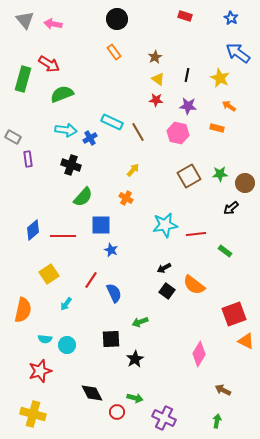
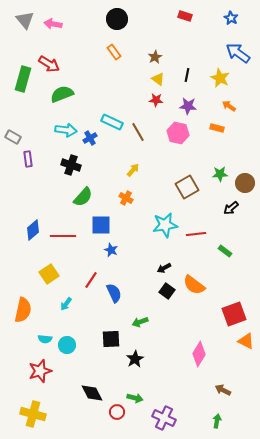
brown square at (189, 176): moved 2 px left, 11 px down
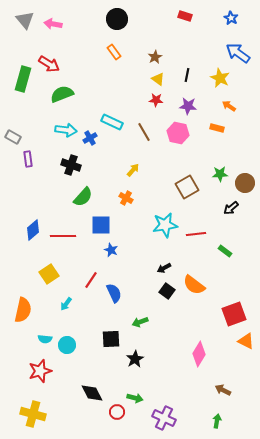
brown line at (138, 132): moved 6 px right
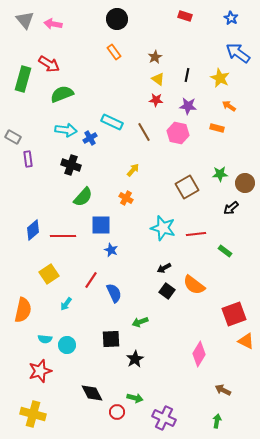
cyan star at (165, 225): moved 2 px left, 3 px down; rotated 25 degrees clockwise
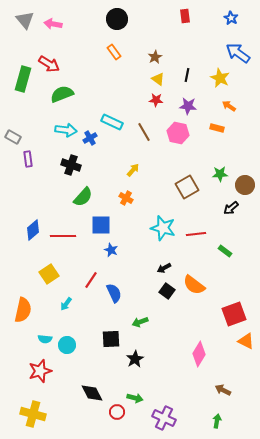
red rectangle at (185, 16): rotated 64 degrees clockwise
brown circle at (245, 183): moved 2 px down
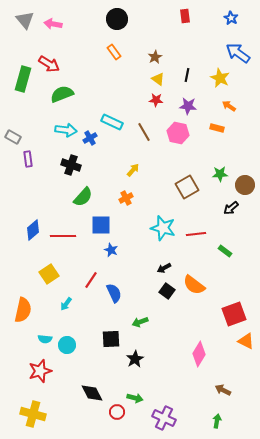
orange cross at (126, 198): rotated 32 degrees clockwise
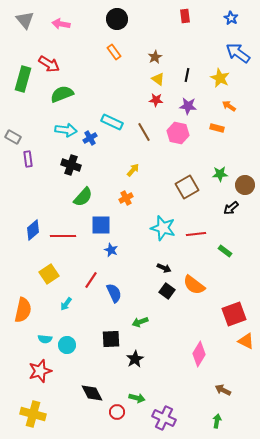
pink arrow at (53, 24): moved 8 px right
black arrow at (164, 268): rotated 128 degrees counterclockwise
green arrow at (135, 398): moved 2 px right
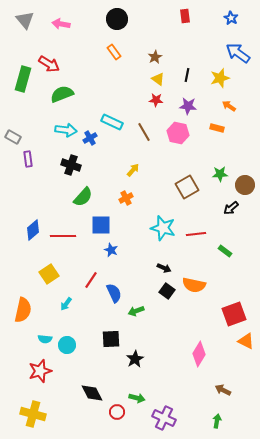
yellow star at (220, 78): rotated 30 degrees clockwise
orange semicircle at (194, 285): rotated 25 degrees counterclockwise
green arrow at (140, 322): moved 4 px left, 11 px up
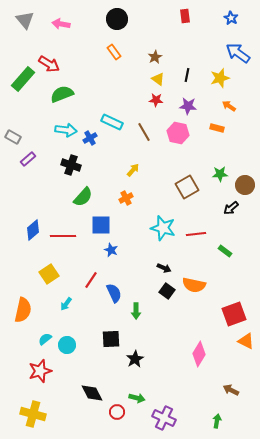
green rectangle at (23, 79): rotated 25 degrees clockwise
purple rectangle at (28, 159): rotated 56 degrees clockwise
green arrow at (136, 311): rotated 70 degrees counterclockwise
cyan semicircle at (45, 339): rotated 136 degrees clockwise
brown arrow at (223, 390): moved 8 px right
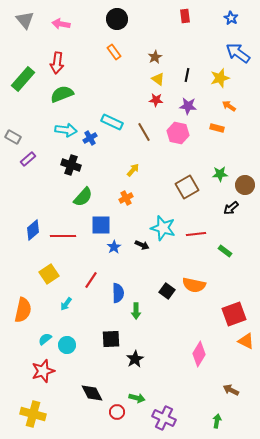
red arrow at (49, 64): moved 8 px right, 1 px up; rotated 65 degrees clockwise
blue star at (111, 250): moved 3 px right, 3 px up; rotated 16 degrees clockwise
black arrow at (164, 268): moved 22 px left, 23 px up
blue semicircle at (114, 293): moved 4 px right; rotated 24 degrees clockwise
red star at (40, 371): moved 3 px right
